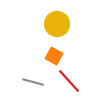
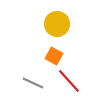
gray line: moved 1 px down; rotated 10 degrees clockwise
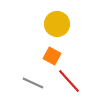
orange square: moved 2 px left
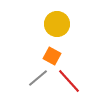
gray line: moved 5 px right, 5 px up; rotated 65 degrees counterclockwise
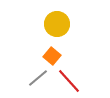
orange square: rotated 12 degrees clockwise
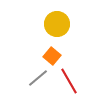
red line: rotated 12 degrees clockwise
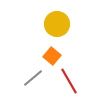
gray line: moved 5 px left
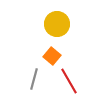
gray line: moved 1 px right, 1 px down; rotated 35 degrees counterclockwise
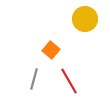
yellow circle: moved 28 px right, 5 px up
orange square: moved 1 px left, 6 px up
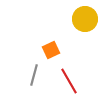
orange square: rotated 24 degrees clockwise
gray line: moved 4 px up
